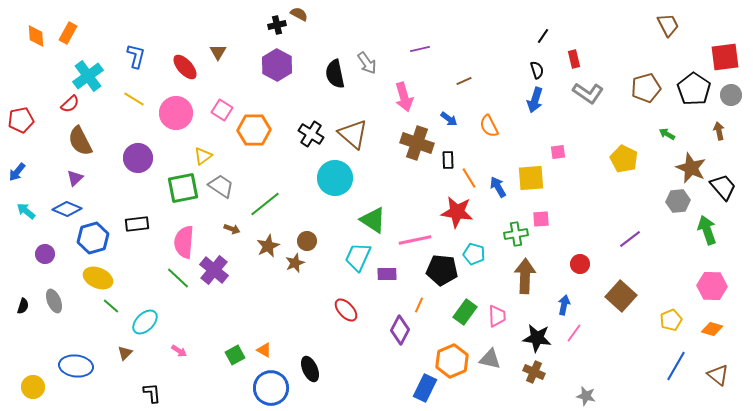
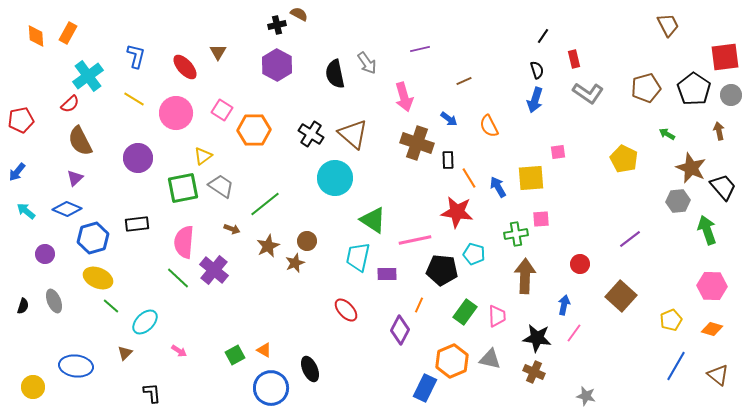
cyan trapezoid at (358, 257): rotated 12 degrees counterclockwise
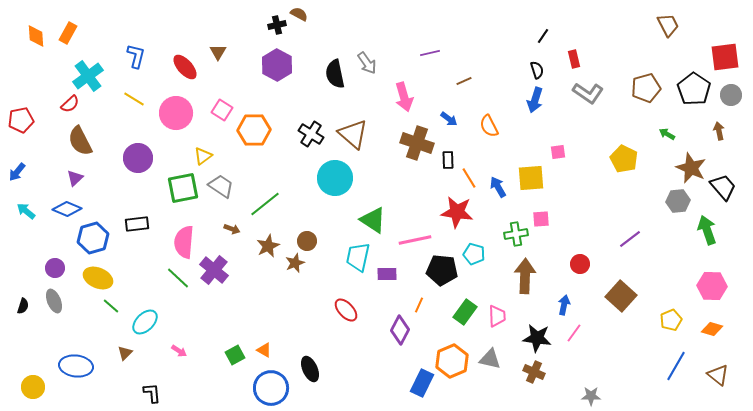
purple line at (420, 49): moved 10 px right, 4 px down
purple circle at (45, 254): moved 10 px right, 14 px down
blue rectangle at (425, 388): moved 3 px left, 5 px up
gray star at (586, 396): moved 5 px right; rotated 12 degrees counterclockwise
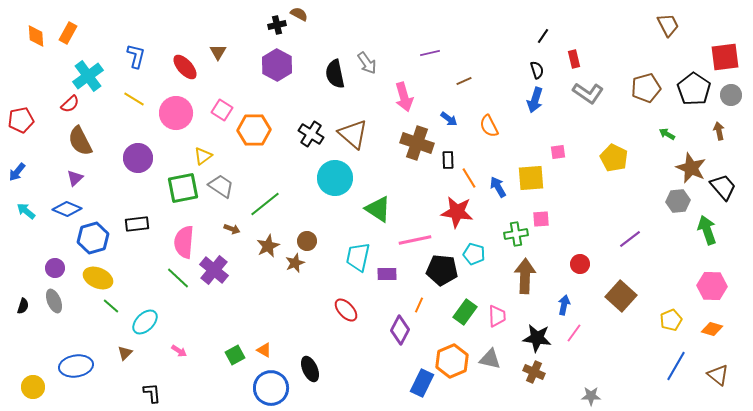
yellow pentagon at (624, 159): moved 10 px left, 1 px up
green triangle at (373, 220): moved 5 px right, 11 px up
blue ellipse at (76, 366): rotated 16 degrees counterclockwise
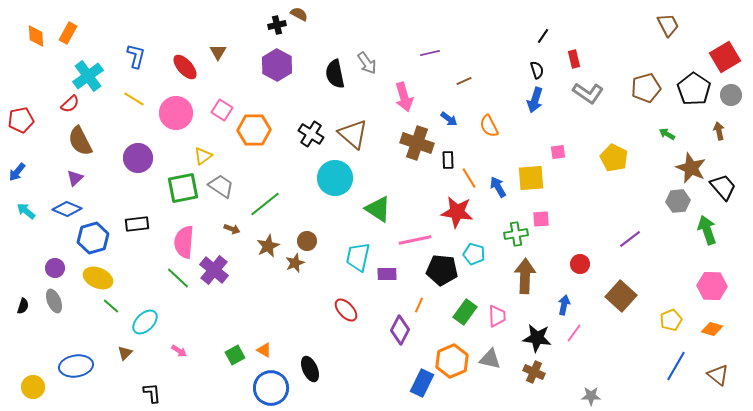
red square at (725, 57): rotated 24 degrees counterclockwise
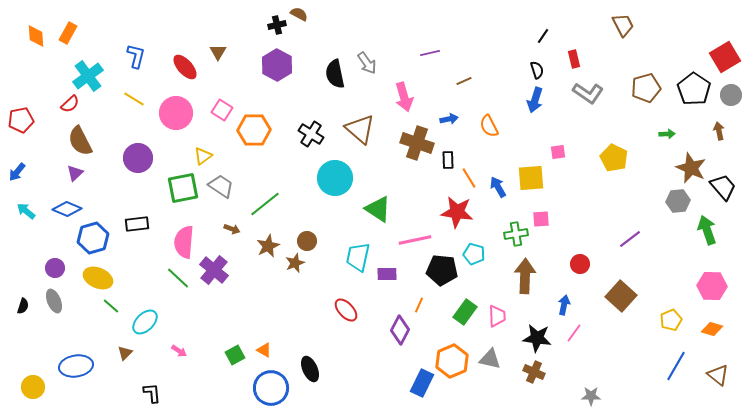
brown trapezoid at (668, 25): moved 45 px left
blue arrow at (449, 119): rotated 48 degrees counterclockwise
brown triangle at (353, 134): moved 7 px right, 5 px up
green arrow at (667, 134): rotated 147 degrees clockwise
purple triangle at (75, 178): moved 5 px up
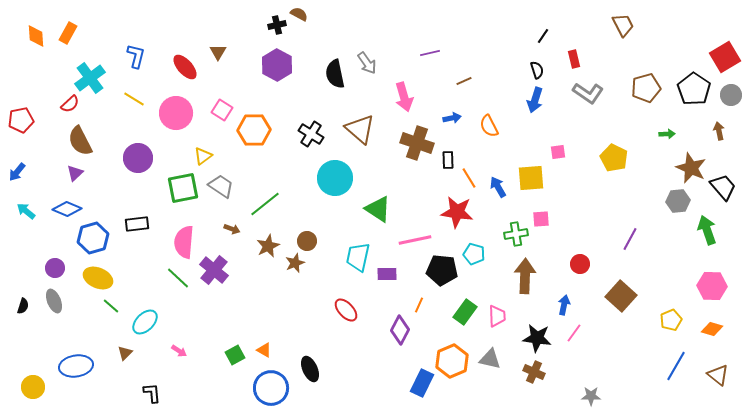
cyan cross at (88, 76): moved 2 px right, 2 px down
blue arrow at (449, 119): moved 3 px right, 1 px up
purple line at (630, 239): rotated 25 degrees counterclockwise
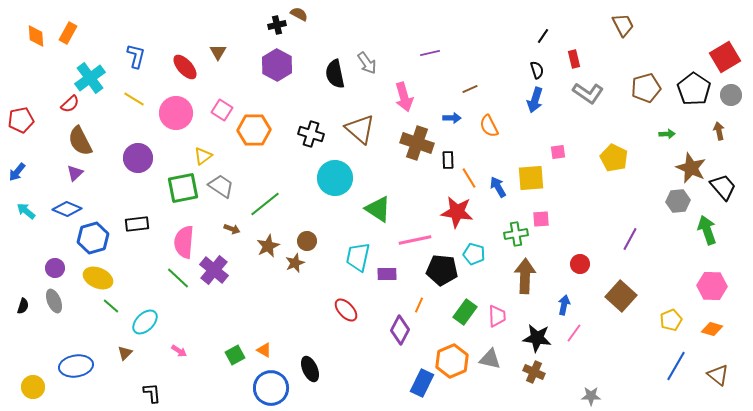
brown line at (464, 81): moved 6 px right, 8 px down
blue arrow at (452, 118): rotated 12 degrees clockwise
black cross at (311, 134): rotated 15 degrees counterclockwise
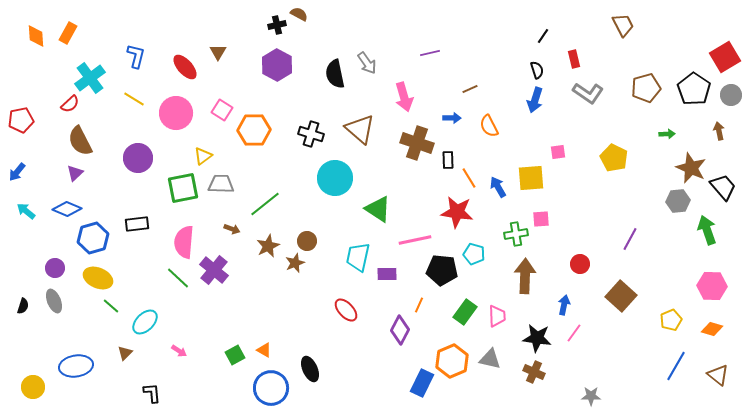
gray trapezoid at (221, 186): moved 2 px up; rotated 32 degrees counterclockwise
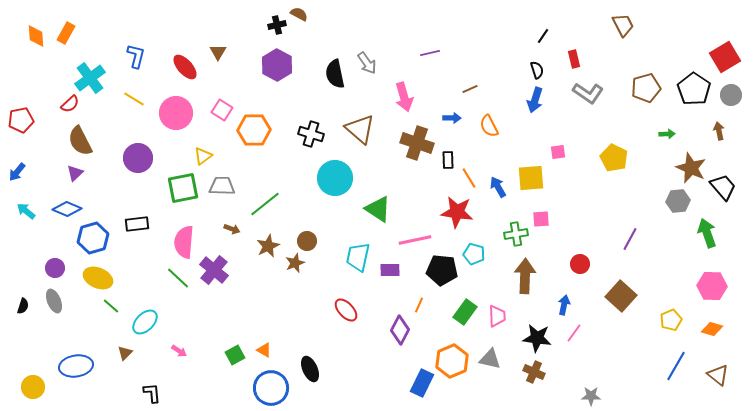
orange rectangle at (68, 33): moved 2 px left
gray trapezoid at (221, 184): moved 1 px right, 2 px down
green arrow at (707, 230): moved 3 px down
purple rectangle at (387, 274): moved 3 px right, 4 px up
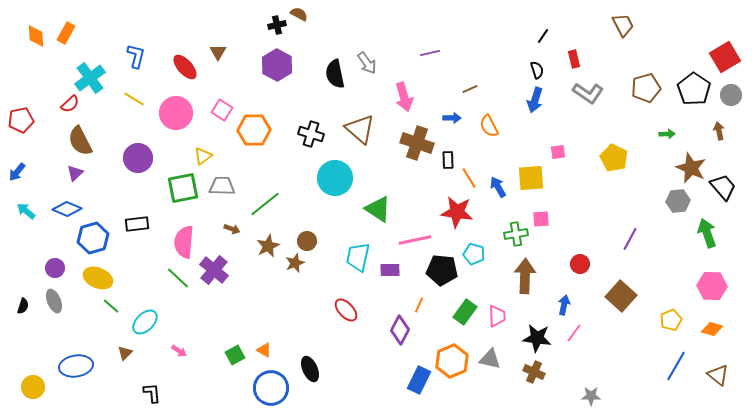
blue rectangle at (422, 383): moved 3 px left, 3 px up
